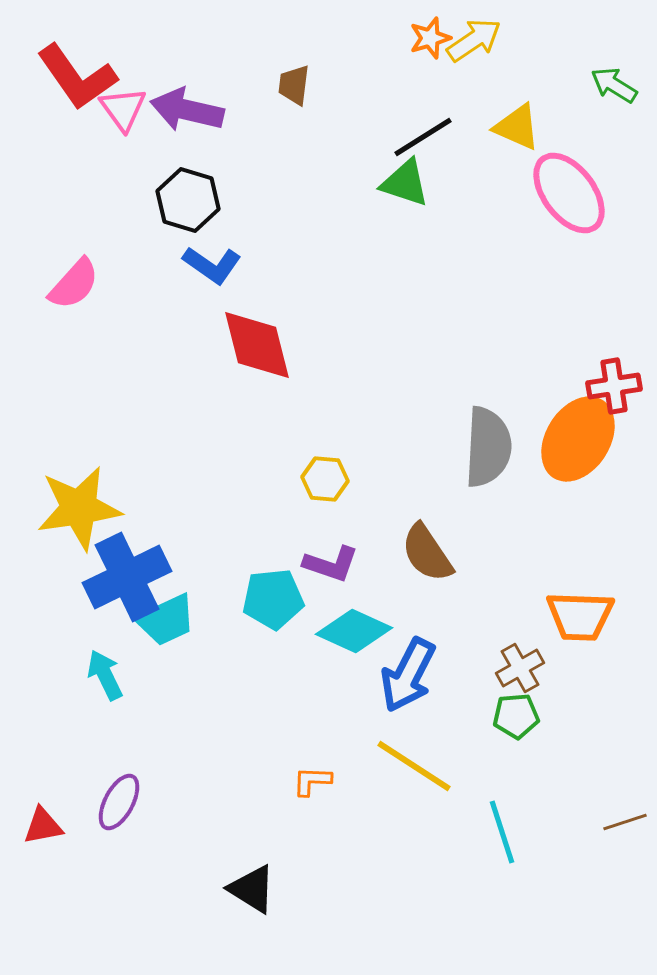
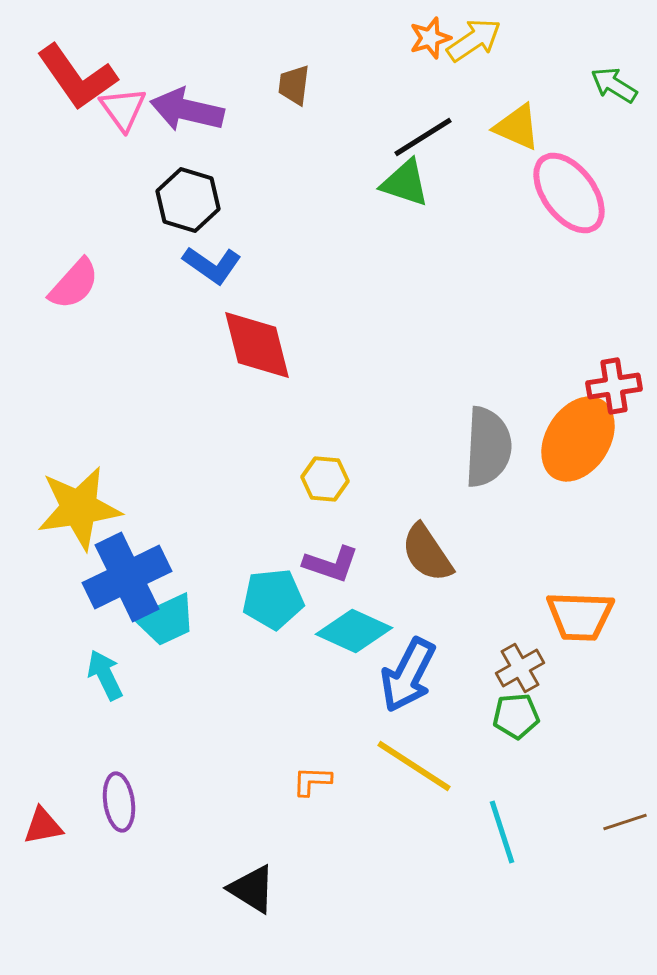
purple ellipse: rotated 36 degrees counterclockwise
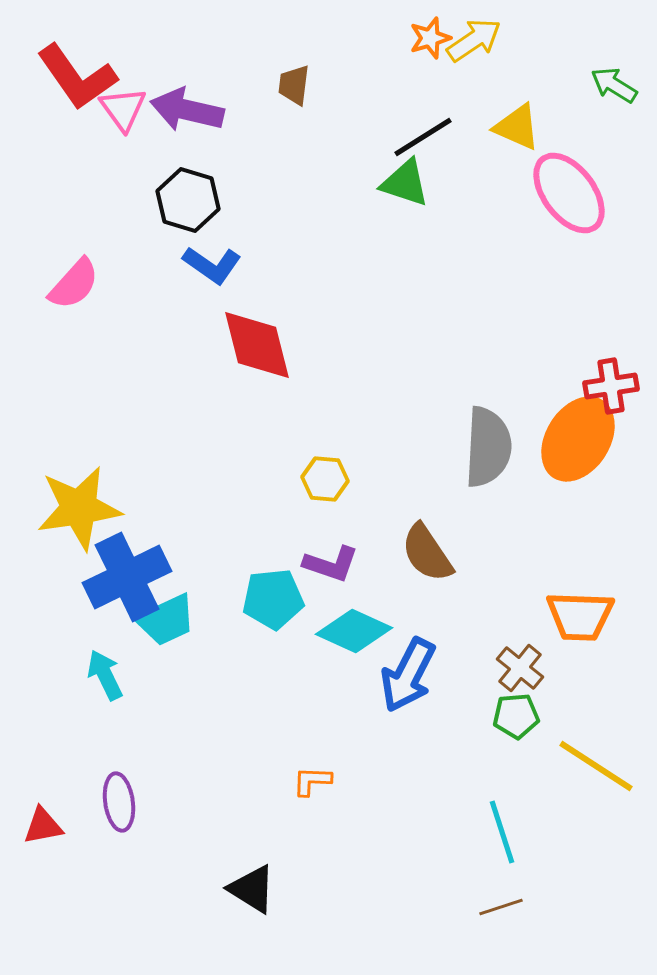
red cross: moved 3 px left
brown cross: rotated 21 degrees counterclockwise
yellow line: moved 182 px right
brown line: moved 124 px left, 85 px down
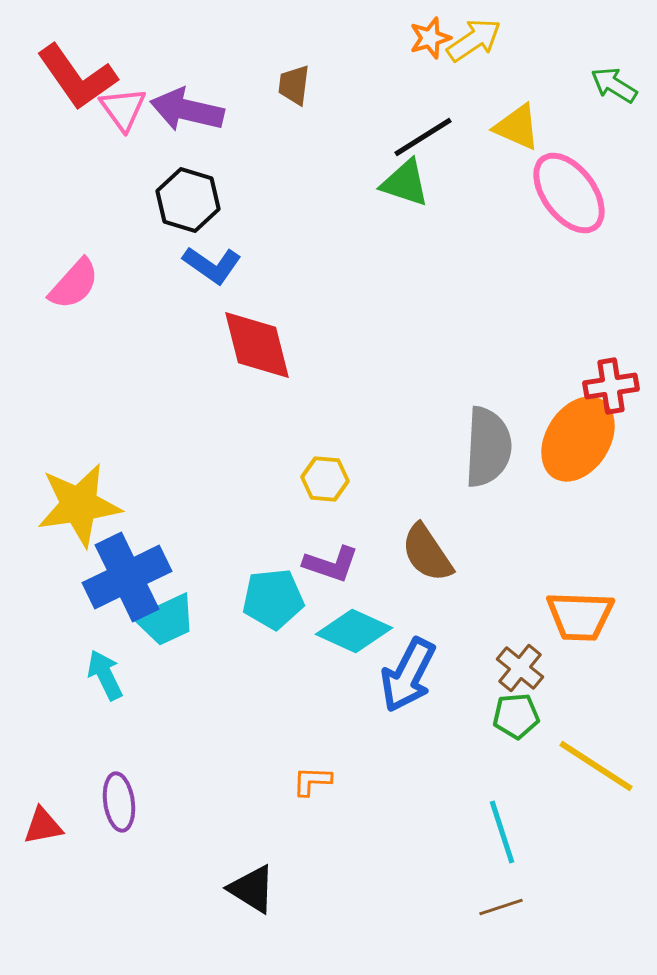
yellow star: moved 3 px up
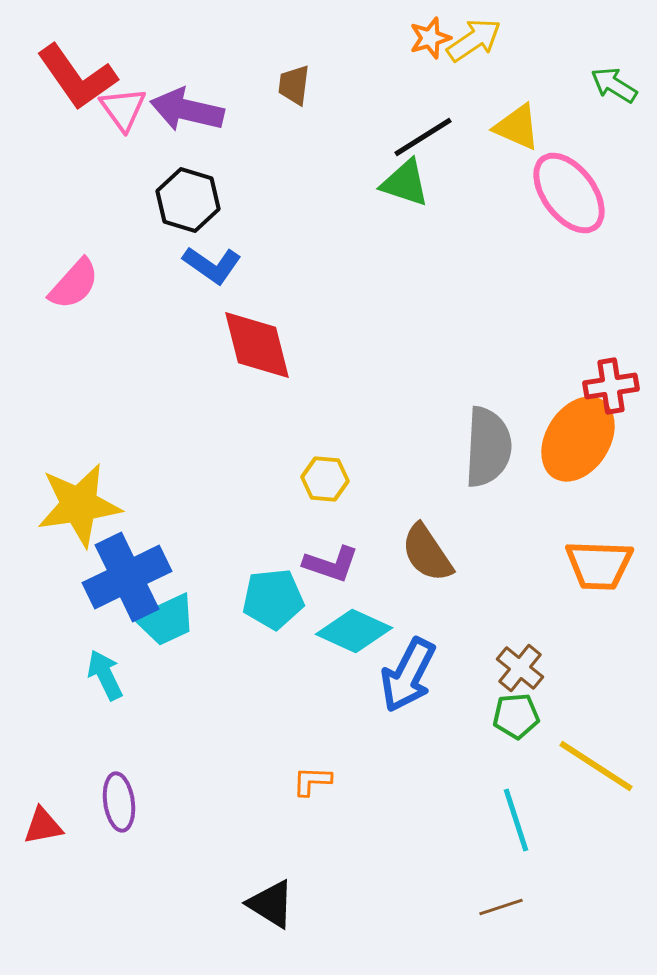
orange trapezoid: moved 19 px right, 51 px up
cyan line: moved 14 px right, 12 px up
black triangle: moved 19 px right, 15 px down
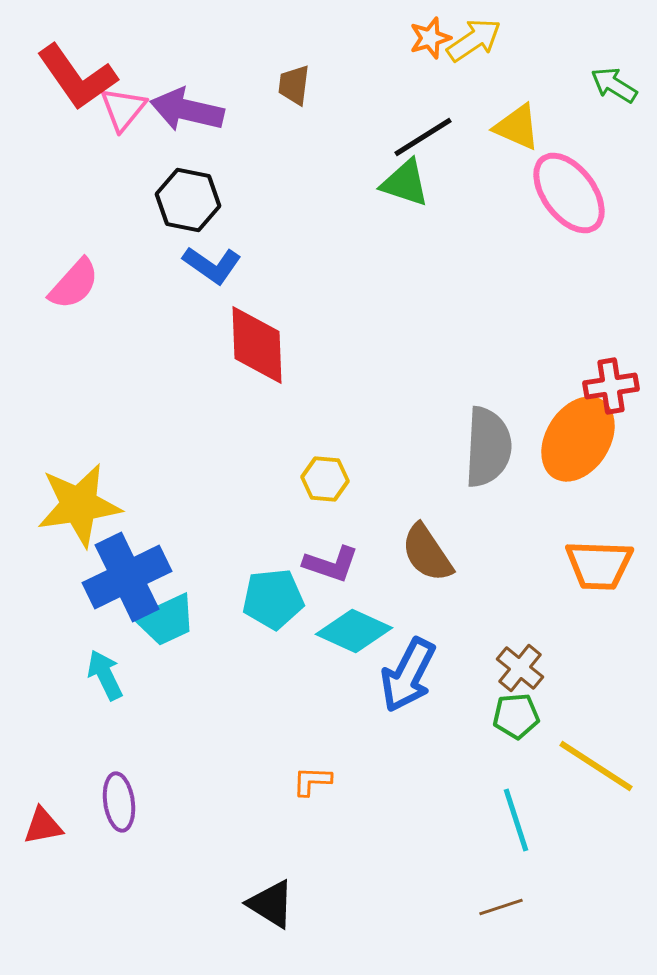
pink triangle: rotated 15 degrees clockwise
black hexagon: rotated 6 degrees counterclockwise
red diamond: rotated 12 degrees clockwise
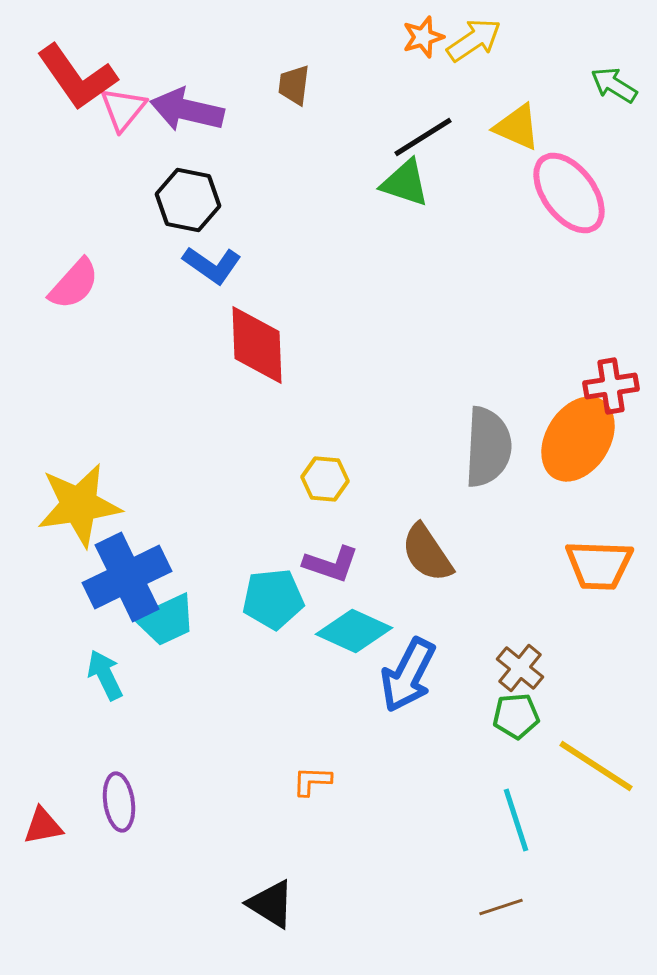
orange star: moved 7 px left, 1 px up
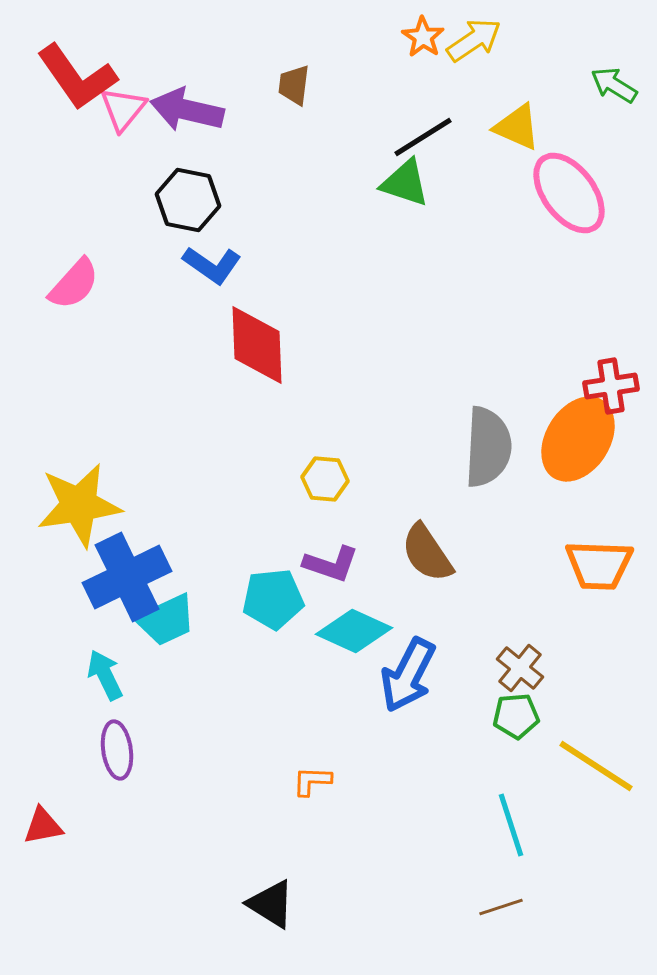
orange star: rotated 21 degrees counterclockwise
purple ellipse: moved 2 px left, 52 px up
cyan line: moved 5 px left, 5 px down
